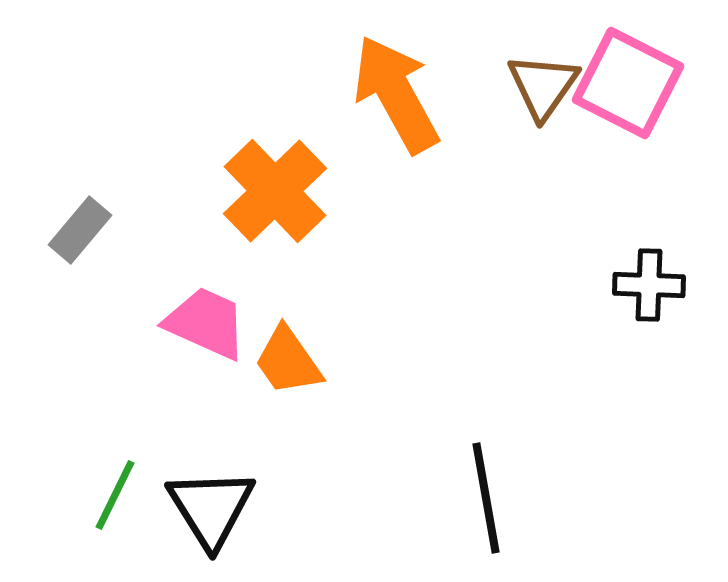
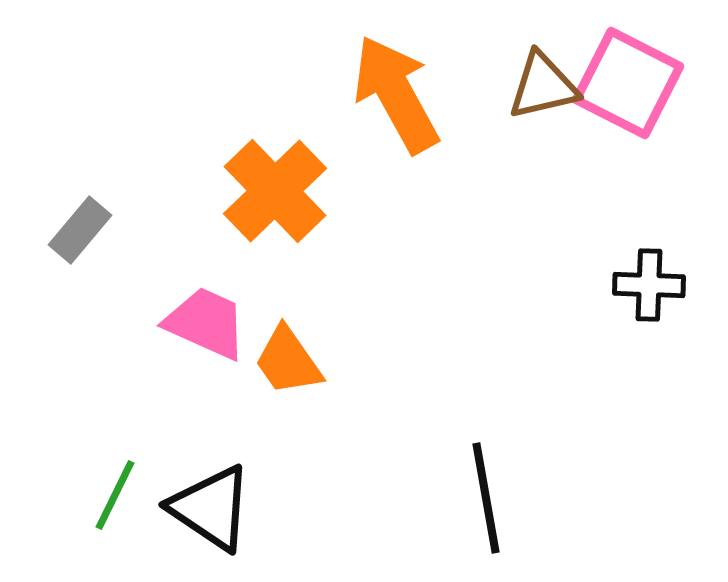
brown triangle: rotated 42 degrees clockwise
black triangle: rotated 24 degrees counterclockwise
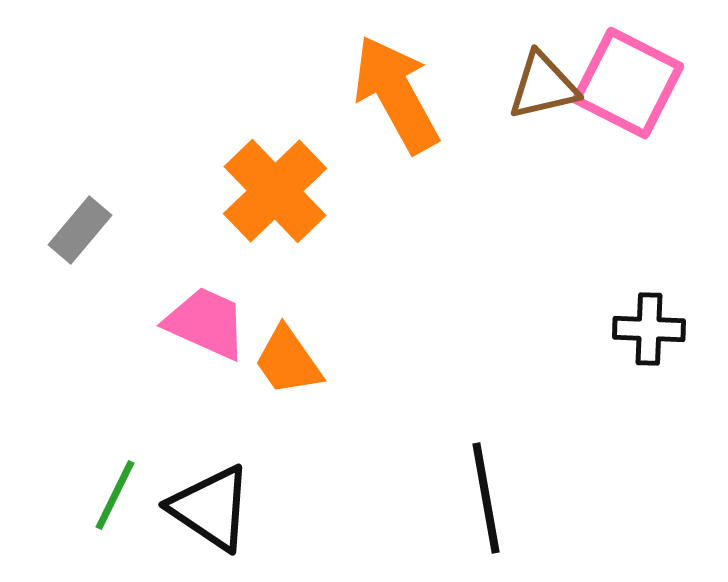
black cross: moved 44 px down
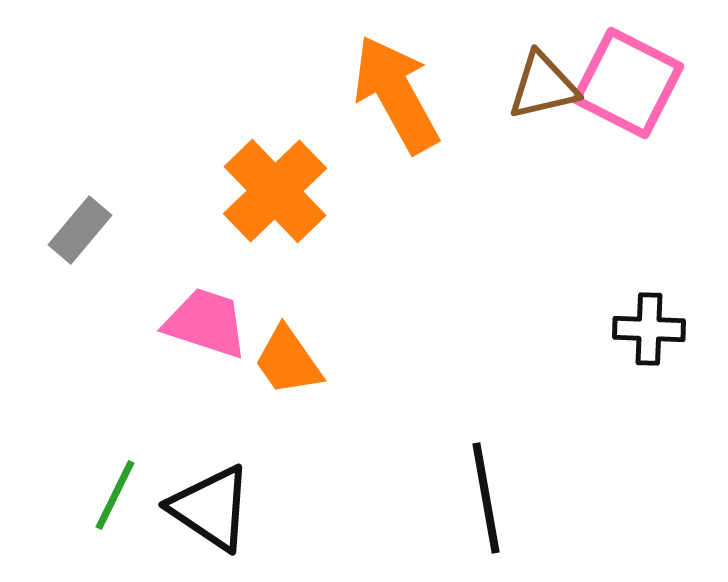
pink trapezoid: rotated 6 degrees counterclockwise
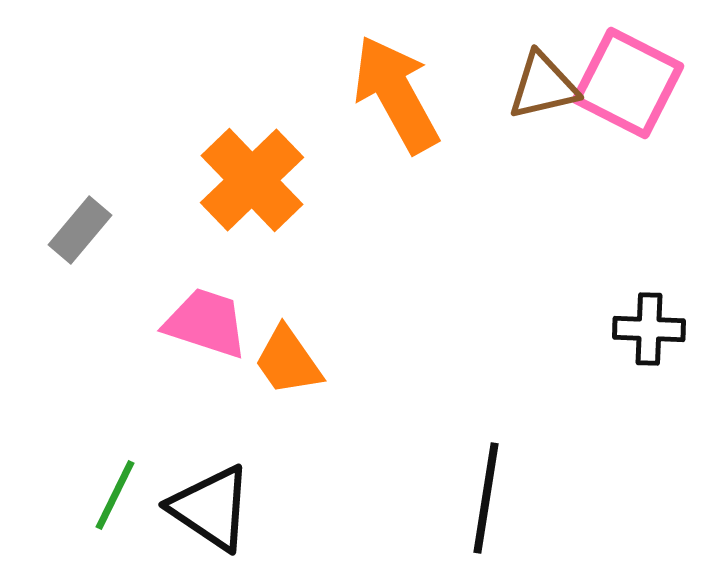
orange cross: moved 23 px left, 11 px up
black line: rotated 19 degrees clockwise
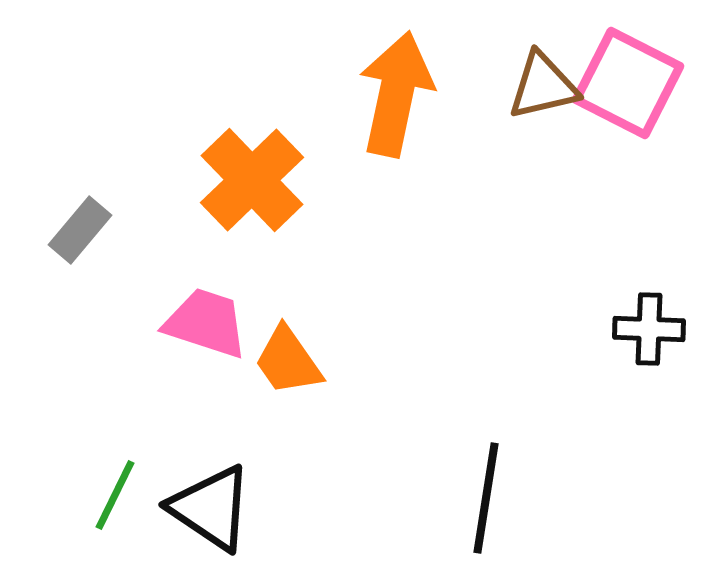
orange arrow: rotated 41 degrees clockwise
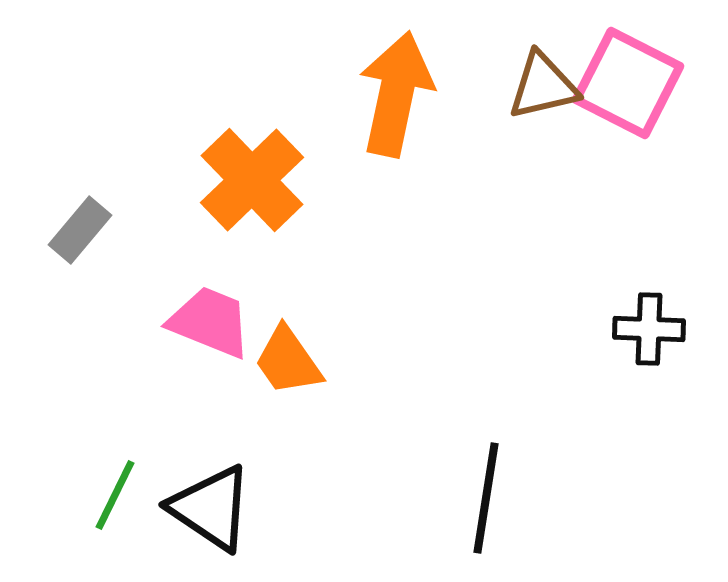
pink trapezoid: moved 4 px right, 1 px up; rotated 4 degrees clockwise
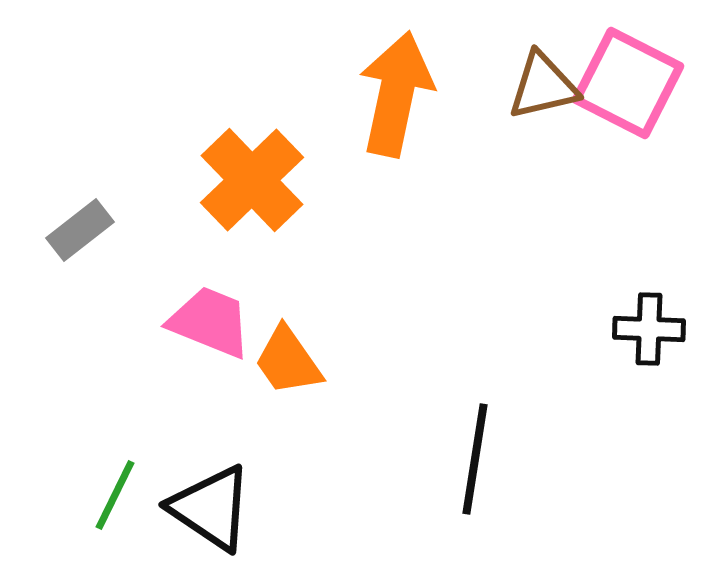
gray rectangle: rotated 12 degrees clockwise
black line: moved 11 px left, 39 px up
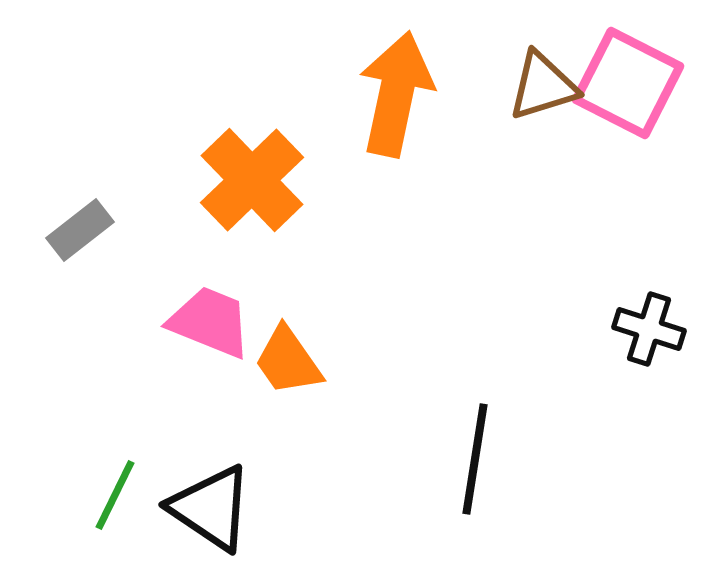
brown triangle: rotated 4 degrees counterclockwise
black cross: rotated 16 degrees clockwise
